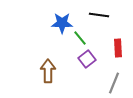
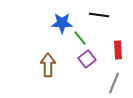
red rectangle: moved 2 px down
brown arrow: moved 6 px up
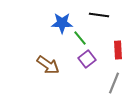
brown arrow: rotated 125 degrees clockwise
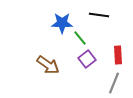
red rectangle: moved 5 px down
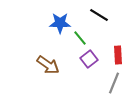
black line: rotated 24 degrees clockwise
blue star: moved 2 px left
purple square: moved 2 px right
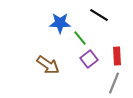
red rectangle: moved 1 px left, 1 px down
